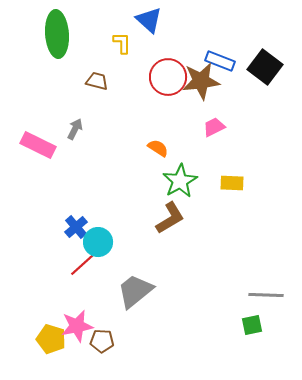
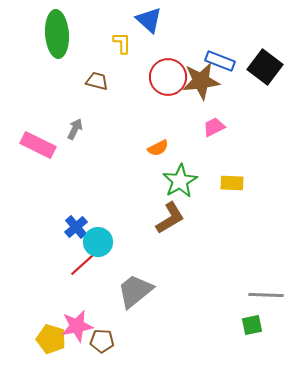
orange semicircle: rotated 120 degrees clockwise
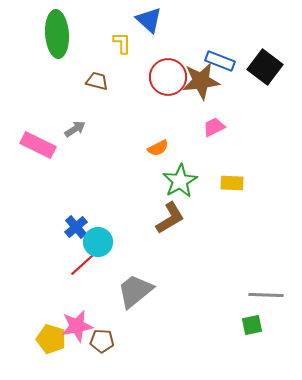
gray arrow: rotated 30 degrees clockwise
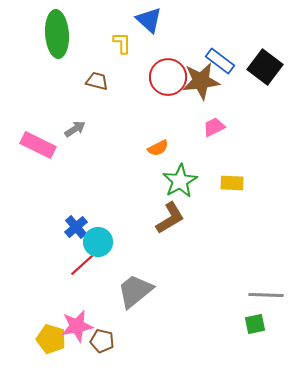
blue rectangle: rotated 16 degrees clockwise
green square: moved 3 px right, 1 px up
brown pentagon: rotated 10 degrees clockwise
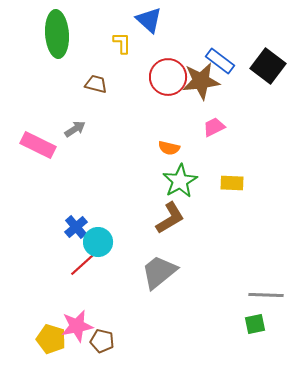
black square: moved 3 px right, 1 px up
brown trapezoid: moved 1 px left, 3 px down
orange semicircle: moved 11 px right; rotated 40 degrees clockwise
gray trapezoid: moved 24 px right, 19 px up
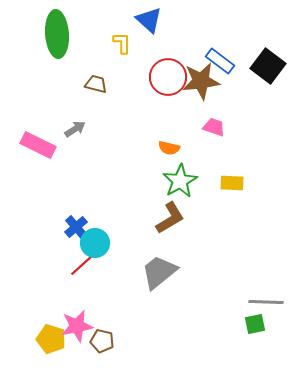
pink trapezoid: rotated 45 degrees clockwise
cyan circle: moved 3 px left, 1 px down
gray line: moved 7 px down
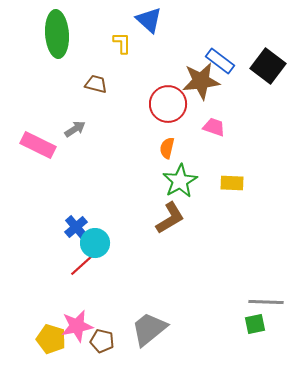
red circle: moved 27 px down
orange semicircle: moved 2 px left; rotated 90 degrees clockwise
gray trapezoid: moved 10 px left, 57 px down
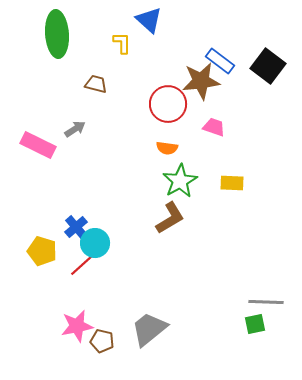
orange semicircle: rotated 95 degrees counterclockwise
yellow pentagon: moved 9 px left, 88 px up
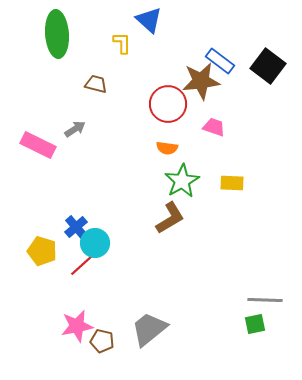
green star: moved 2 px right
gray line: moved 1 px left, 2 px up
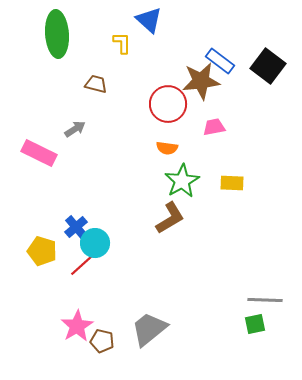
pink trapezoid: rotated 30 degrees counterclockwise
pink rectangle: moved 1 px right, 8 px down
pink star: rotated 20 degrees counterclockwise
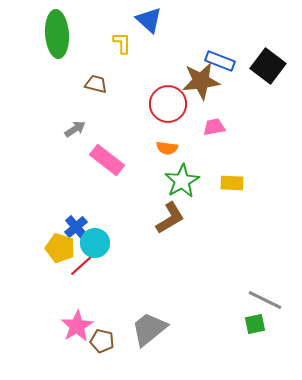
blue rectangle: rotated 16 degrees counterclockwise
pink rectangle: moved 68 px right, 7 px down; rotated 12 degrees clockwise
yellow pentagon: moved 18 px right, 3 px up
gray line: rotated 24 degrees clockwise
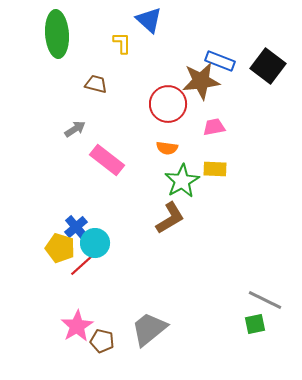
yellow rectangle: moved 17 px left, 14 px up
